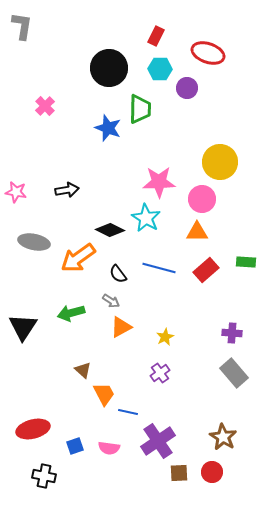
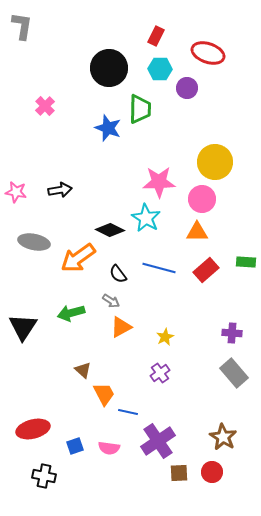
yellow circle at (220, 162): moved 5 px left
black arrow at (67, 190): moved 7 px left
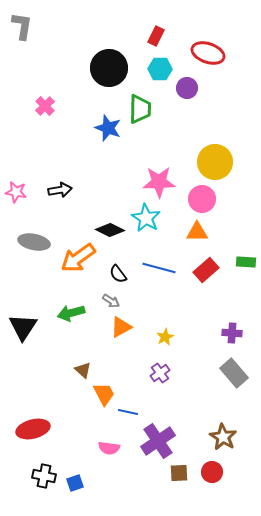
blue square at (75, 446): moved 37 px down
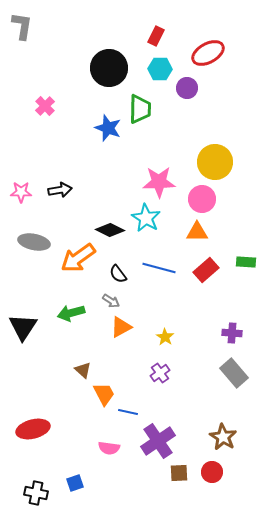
red ellipse at (208, 53): rotated 48 degrees counterclockwise
pink star at (16, 192): moved 5 px right; rotated 10 degrees counterclockwise
yellow star at (165, 337): rotated 12 degrees counterclockwise
black cross at (44, 476): moved 8 px left, 17 px down
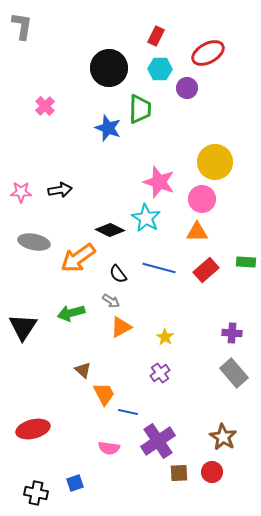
pink star at (159, 182): rotated 20 degrees clockwise
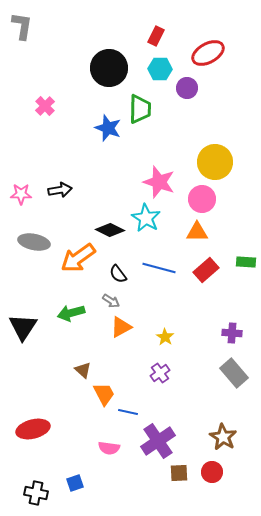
pink star at (21, 192): moved 2 px down
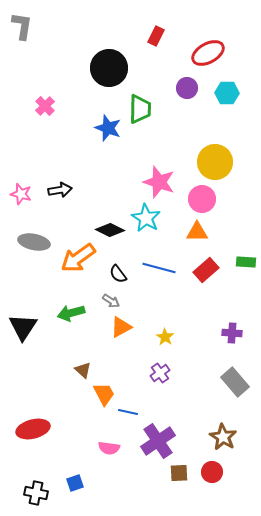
cyan hexagon at (160, 69): moved 67 px right, 24 px down
pink star at (21, 194): rotated 15 degrees clockwise
gray rectangle at (234, 373): moved 1 px right, 9 px down
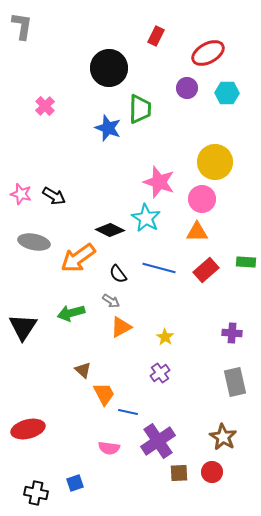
black arrow at (60, 190): moved 6 px left, 6 px down; rotated 40 degrees clockwise
gray rectangle at (235, 382): rotated 28 degrees clockwise
red ellipse at (33, 429): moved 5 px left
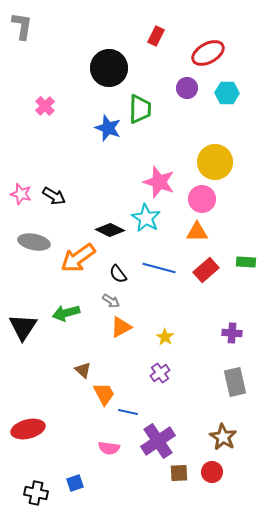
green arrow at (71, 313): moved 5 px left
